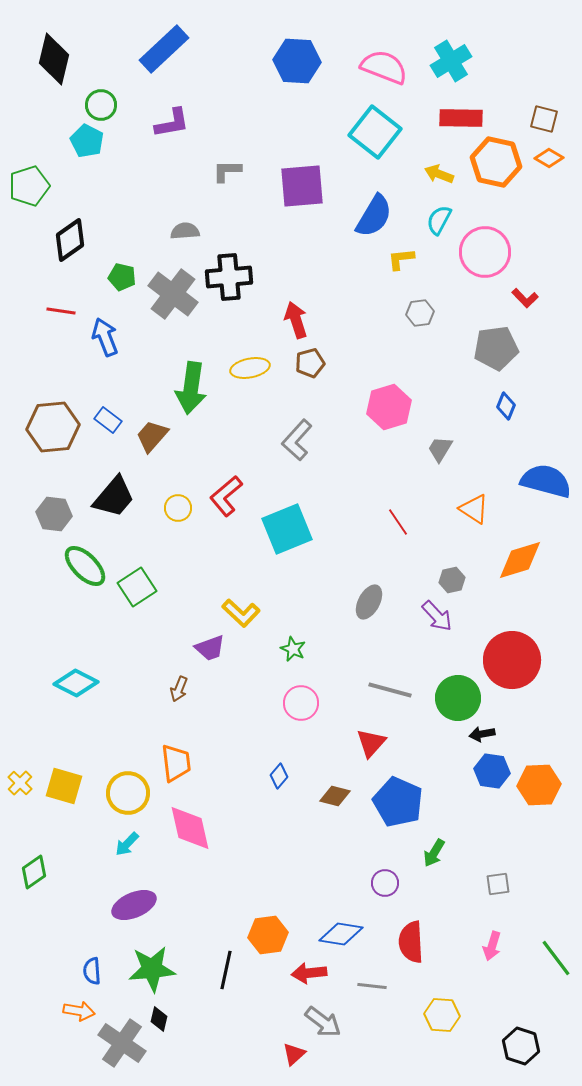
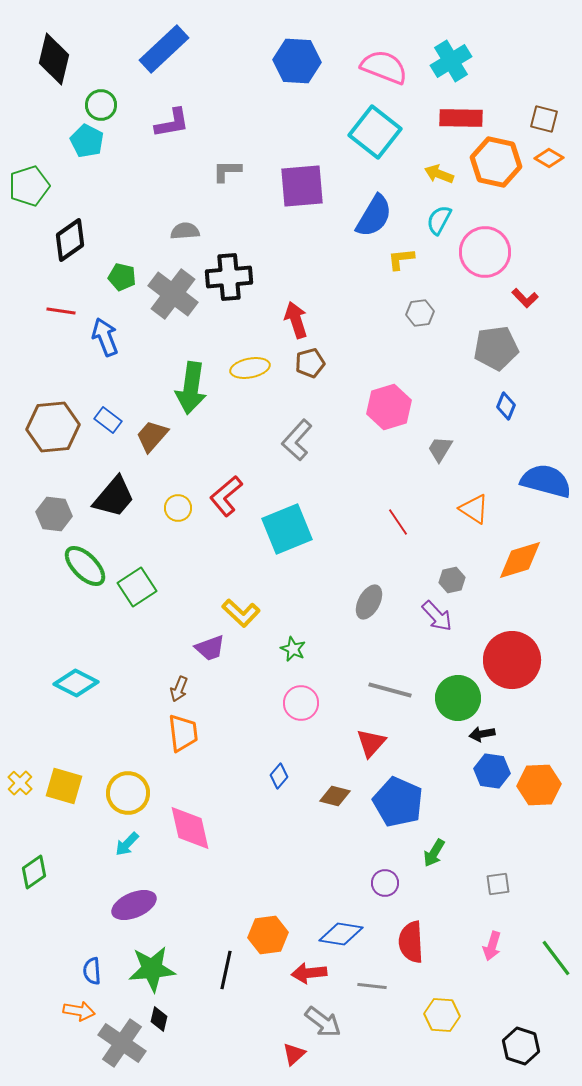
orange trapezoid at (176, 763): moved 7 px right, 30 px up
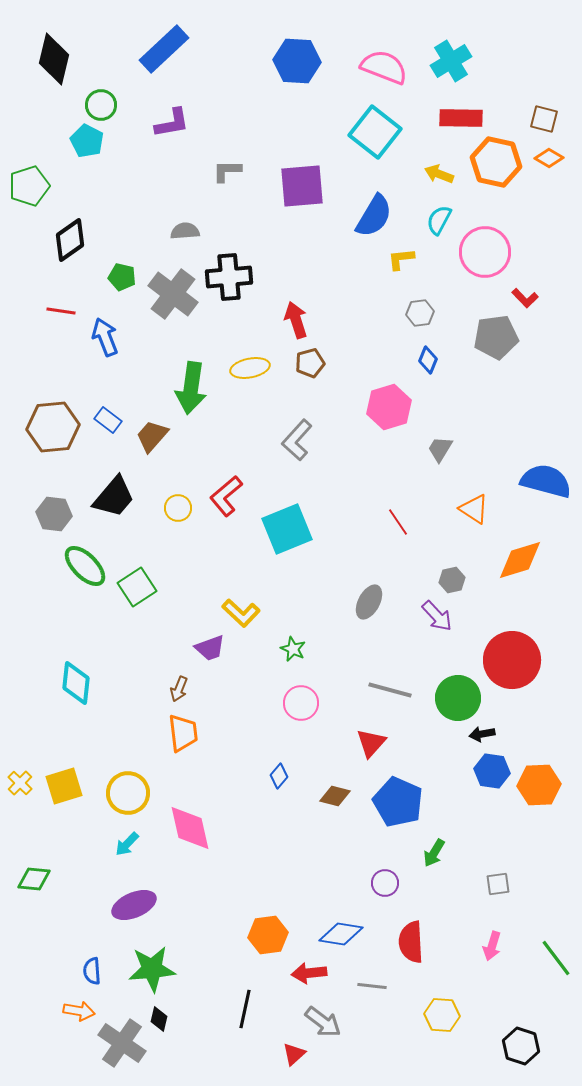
gray pentagon at (496, 348): moved 11 px up
blue diamond at (506, 406): moved 78 px left, 46 px up
cyan diamond at (76, 683): rotated 69 degrees clockwise
yellow square at (64, 786): rotated 33 degrees counterclockwise
green diamond at (34, 872): moved 7 px down; rotated 40 degrees clockwise
black line at (226, 970): moved 19 px right, 39 px down
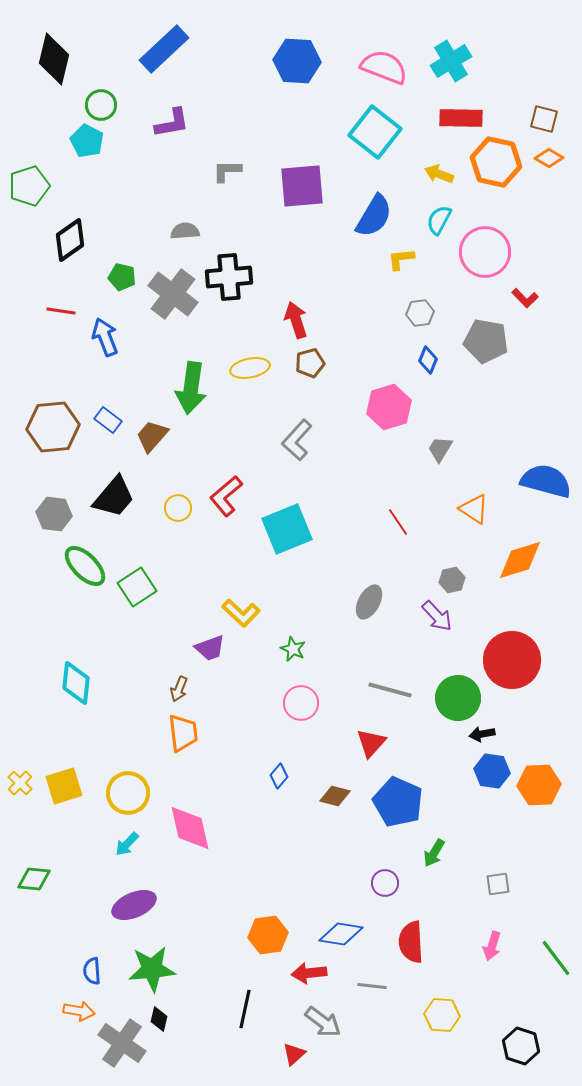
gray pentagon at (496, 337): moved 10 px left, 4 px down; rotated 18 degrees clockwise
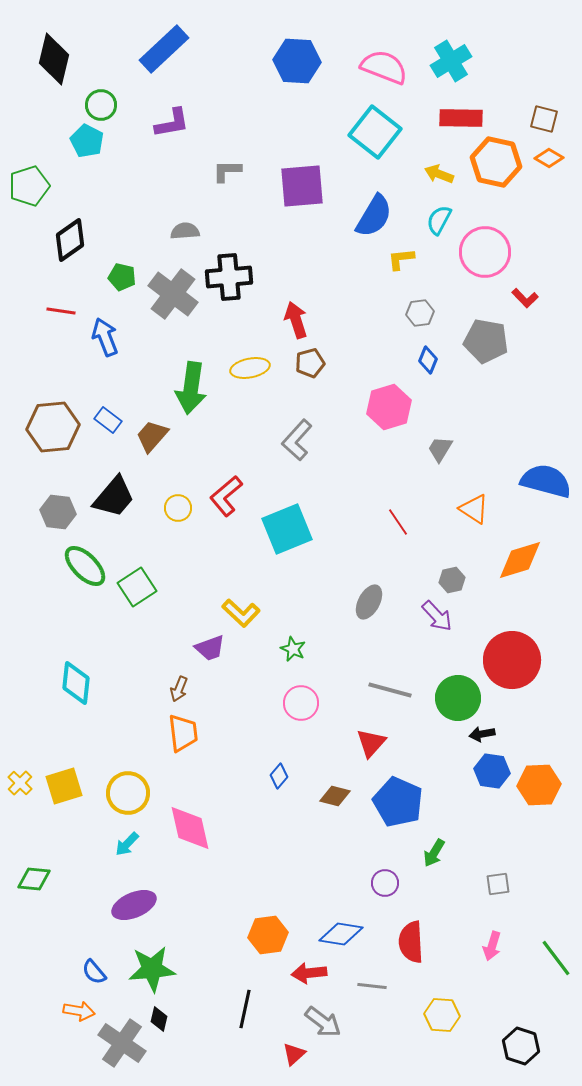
gray hexagon at (54, 514): moved 4 px right, 2 px up
blue semicircle at (92, 971): moved 2 px right, 1 px down; rotated 36 degrees counterclockwise
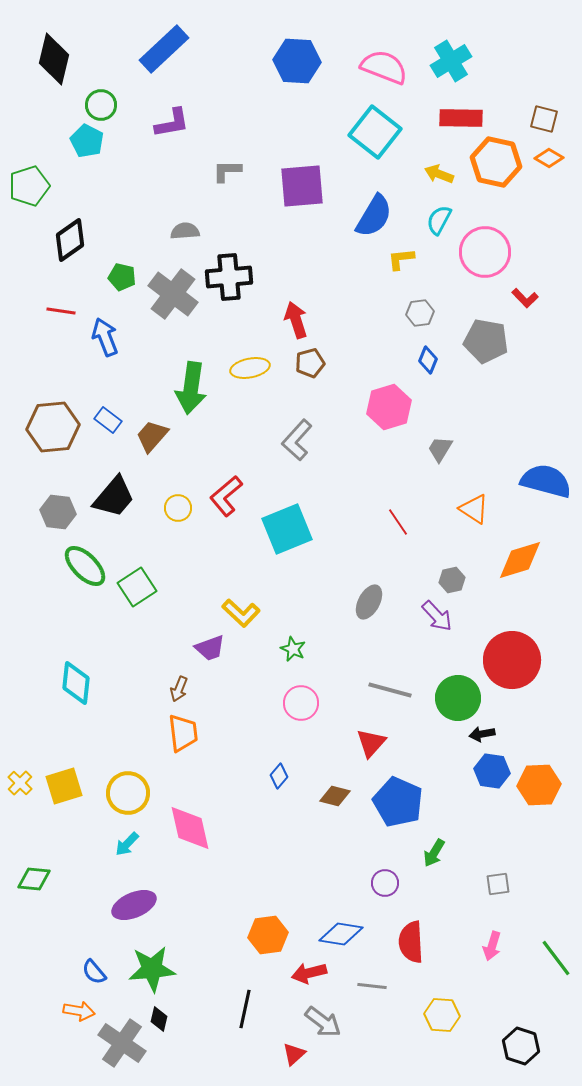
red arrow at (309, 973): rotated 8 degrees counterclockwise
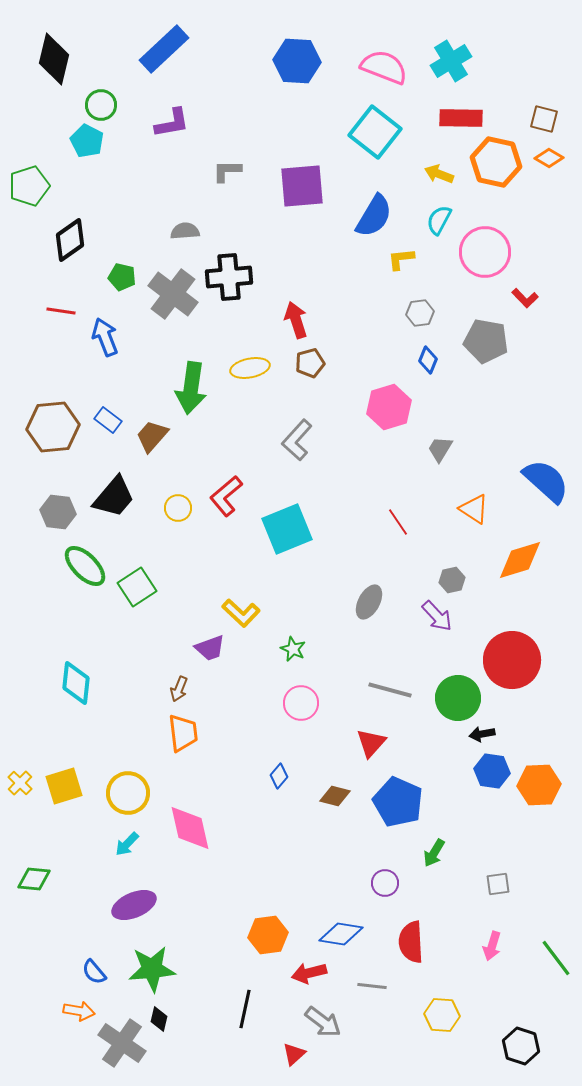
blue semicircle at (546, 481): rotated 27 degrees clockwise
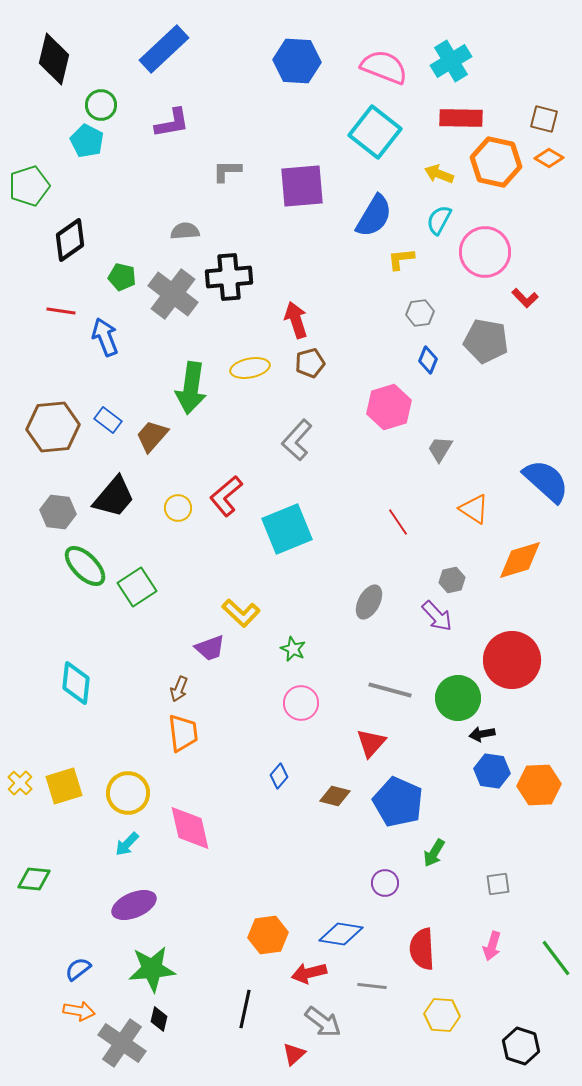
red semicircle at (411, 942): moved 11 px right, 7 px down
blue semicircle at (94, 972): moved 16 px left, 3 px up; rotated 92 degrees clockwise
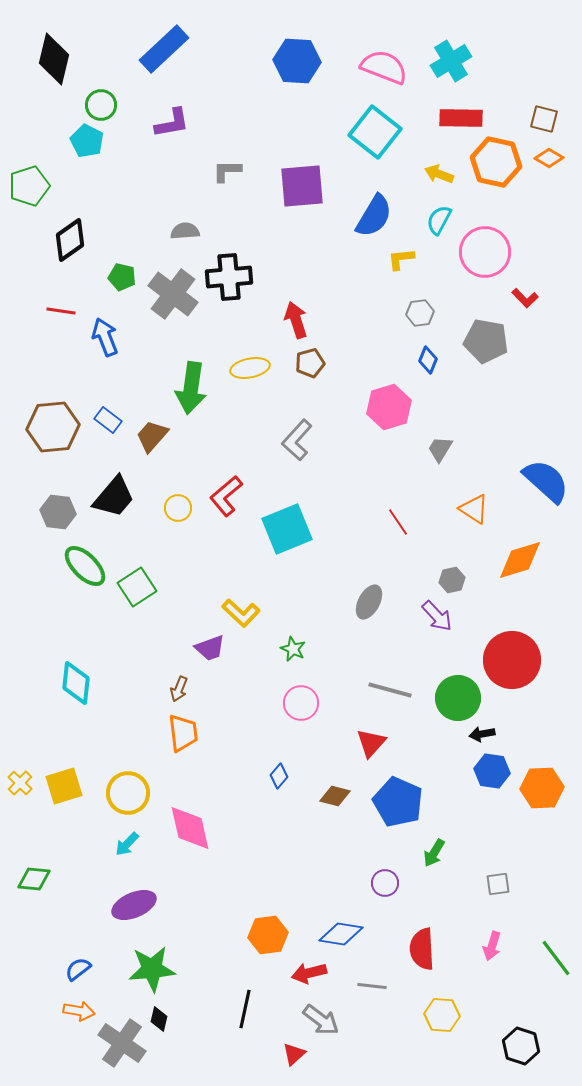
orange hexagon at (539, 785): moved 3 px right, 3 px down
gray arrow at (323, 1022): moved 2 px left, 2 px up
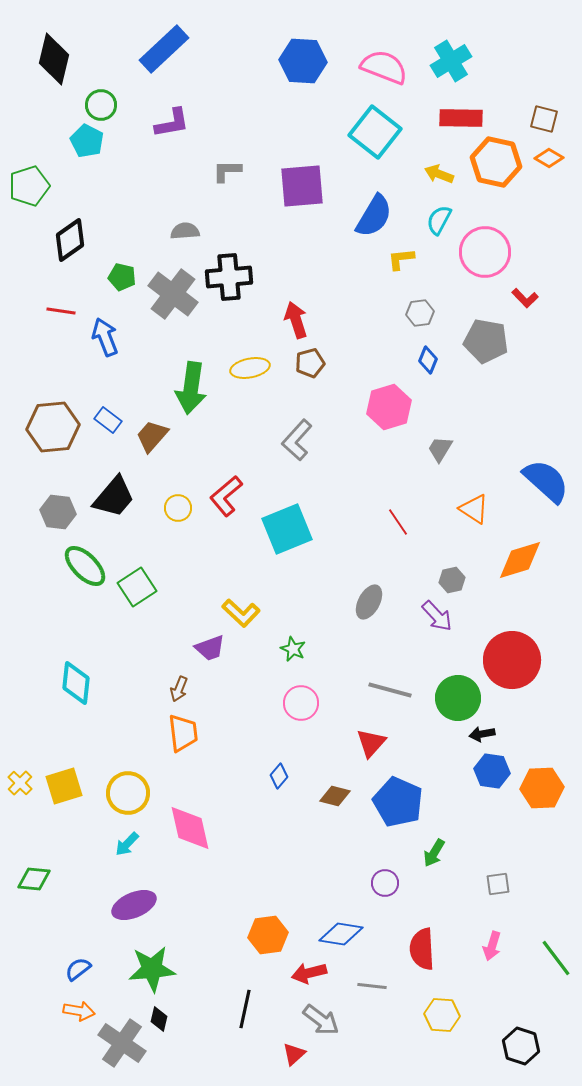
blue hexagon at (297, 61): moved 6 px right
